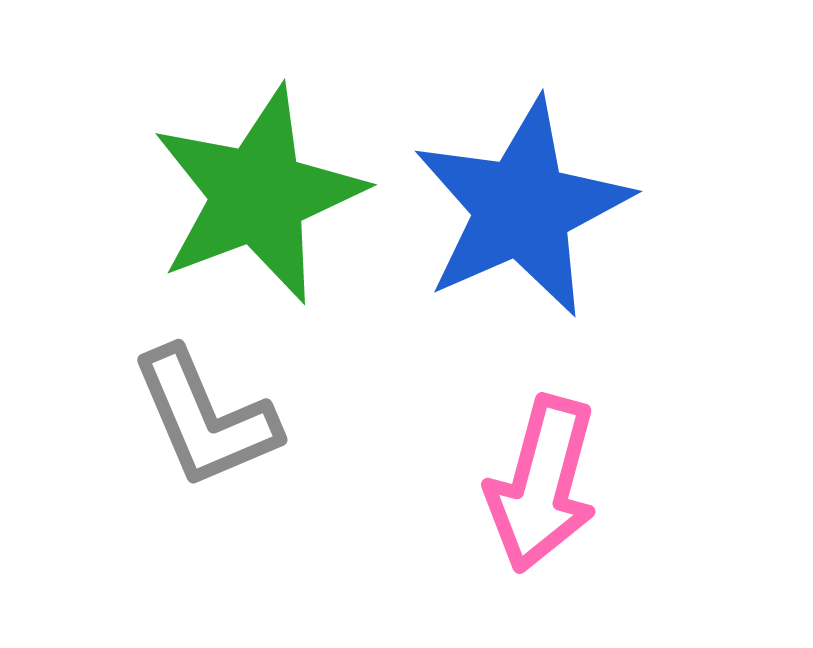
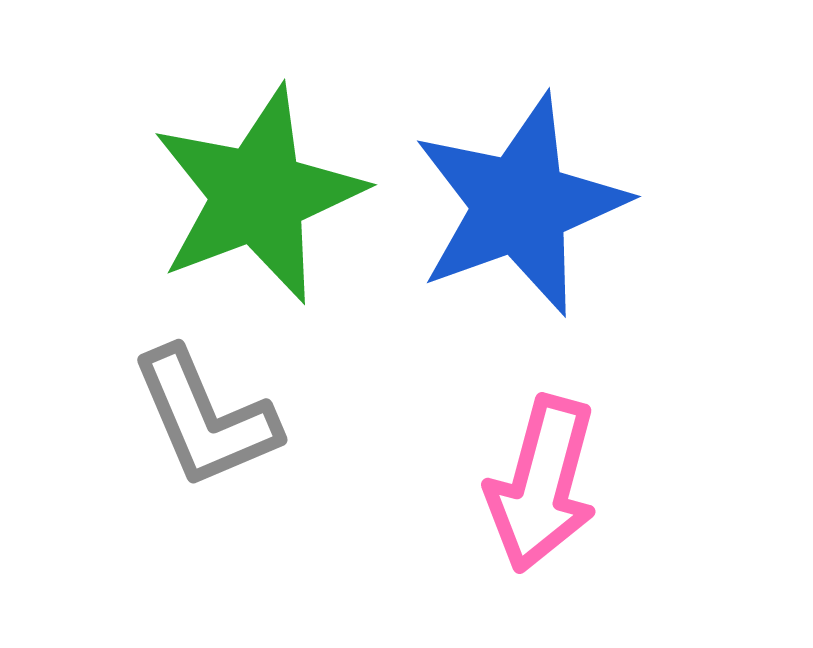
blue star: moved 2 px left, 3 px up; rotated 4 degrees clockwise
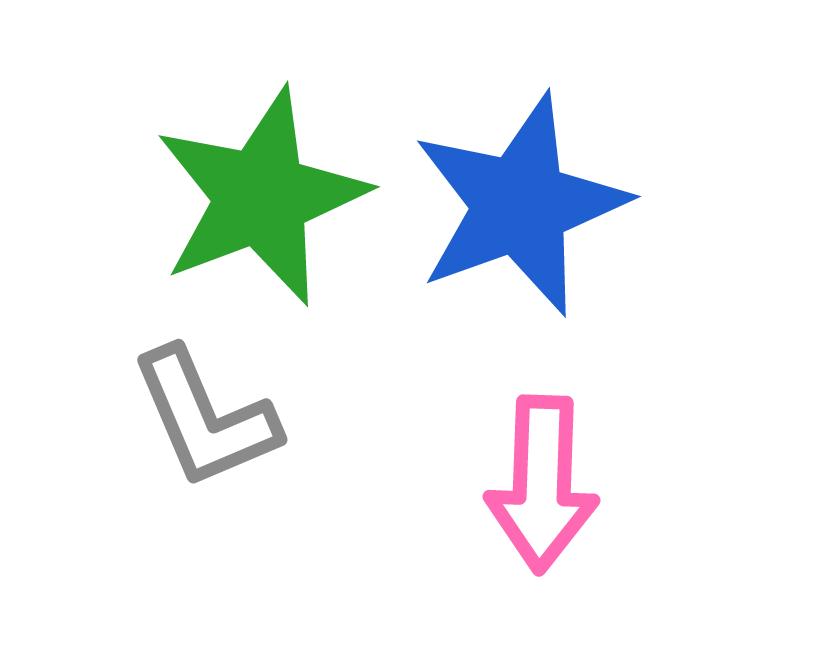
green star: moved 3 px right, 2 px down
pink arrow: rotated 13 degrees counterclockwise
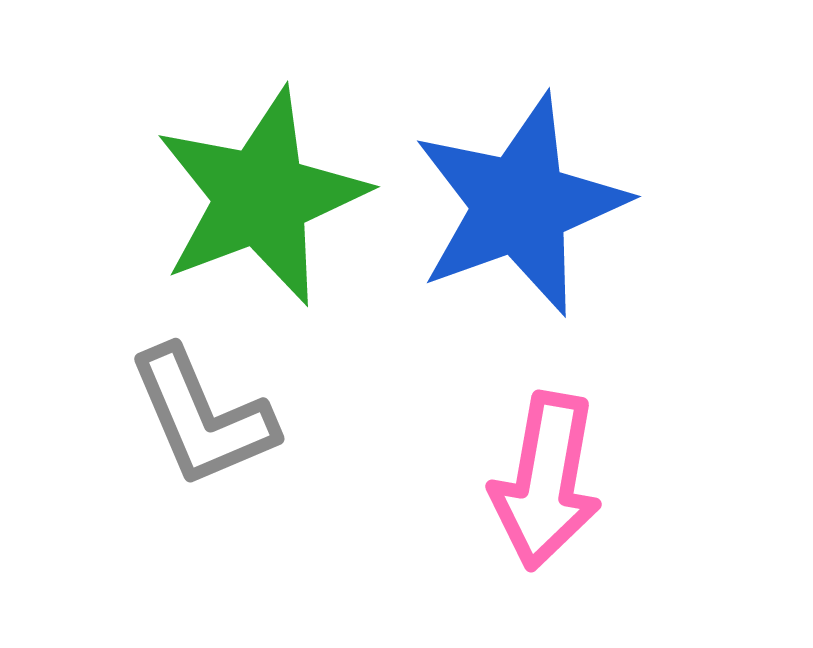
gray L-shape: moved 3 px left, 1 px up
pink arrow: moved 4 px right, 3 px up; rotated 8 degrees clockwise
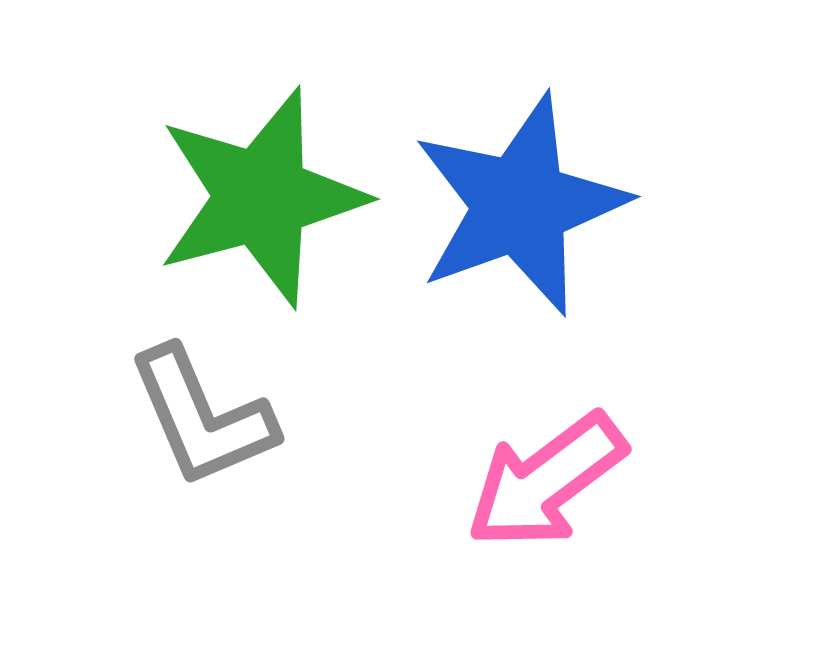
green star: rotated 6 degrees clockwise
pink arrow: rotated 43 degrees clockwise
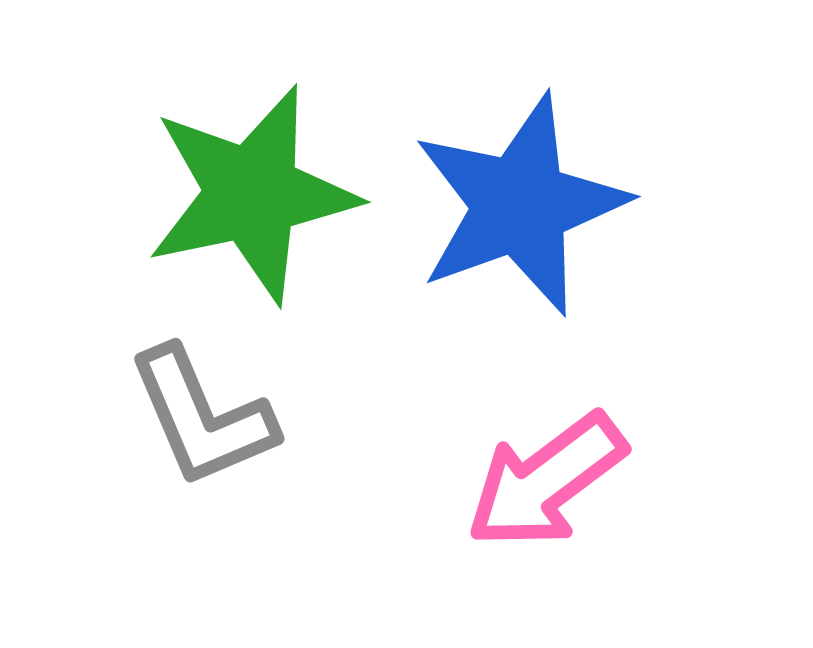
green star: moved 9 px left, 3 px up; rotated 3 degrees clockwise
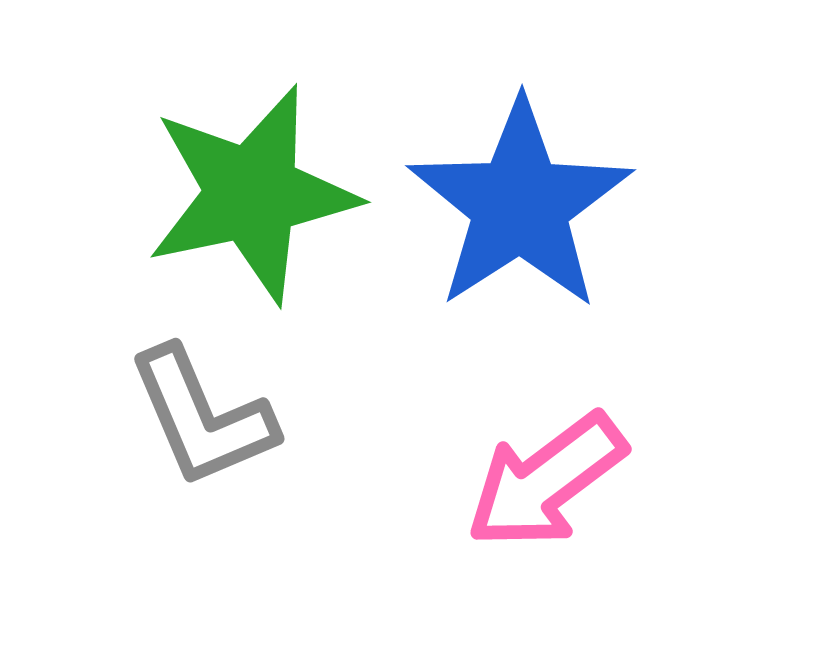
blue star: rotated 13 degrees counterclockwise
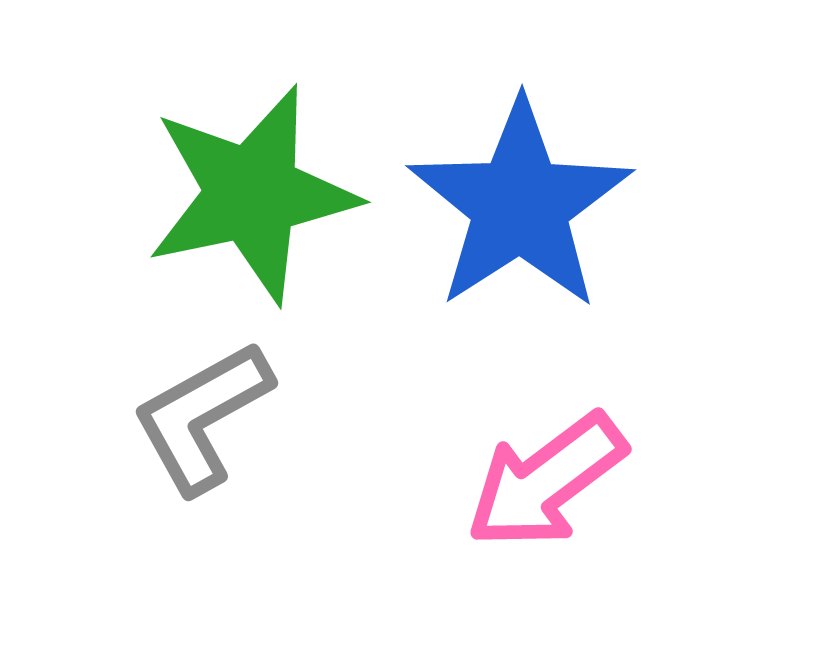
gray L-shape: rotated 84 degrees clockwise
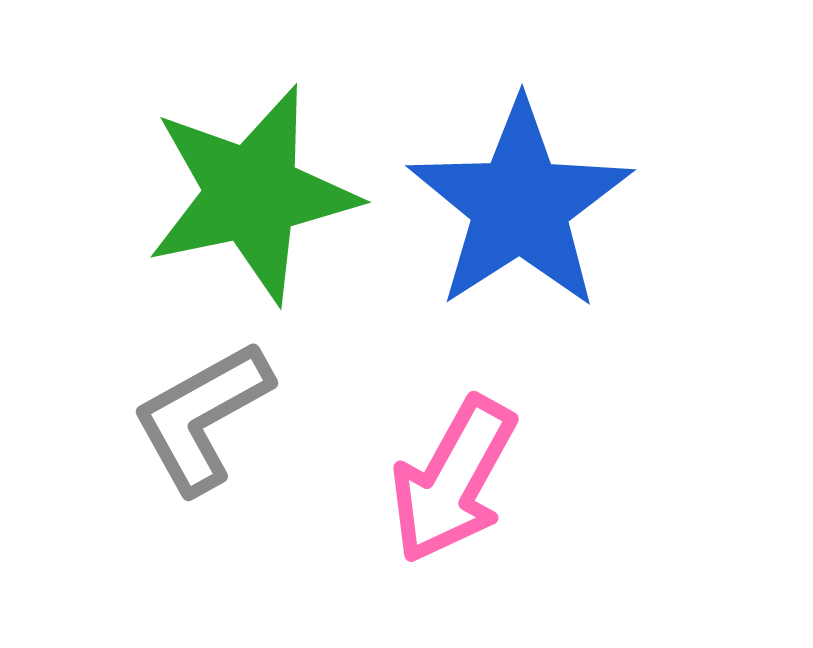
pink arrow: moved 93 px left, 1 px up; rotated 24 degrees counterclockwise
